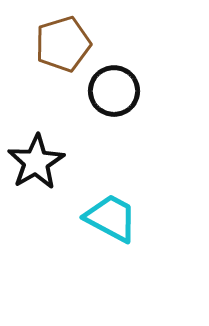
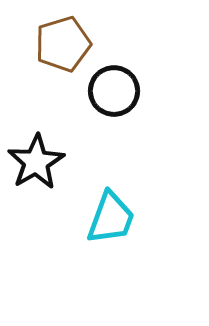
cyan trapezoid: rotated 82 degrees clockwise
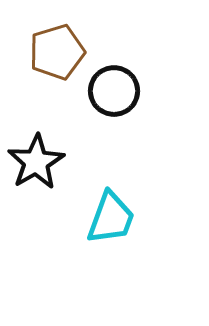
brown pentagon: moved 6 px left, 8 px down
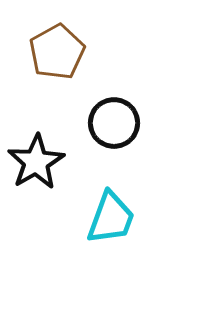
brown pentagon: rotated 12 degrees counterclockwise
black circle: moved 32 px down
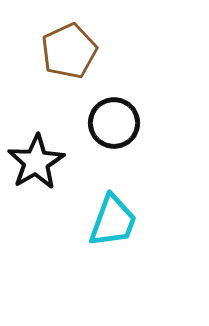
brown pentagon: moved 12 px right, 1 px up; rotated 4 degrees clockwise
cyan trapezoid: moved 2 px right, 3 px down
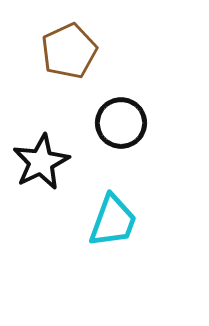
black circle: moved 7 px right
black star: moved 5 px right; rotated 4 degrees clockwise
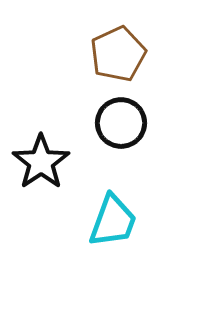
brown pentagon: moved 49 px right, 3 px down
black star: rotated 8 degrees counterclockwise
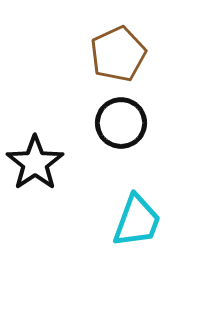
black star: moved 6 px left, 1 px down
cyan trapezoid: moved 24 px right
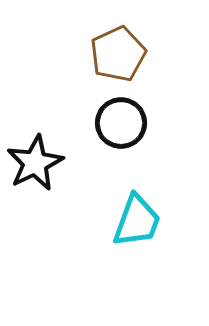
black star: rotated 8 degrees clockwise
